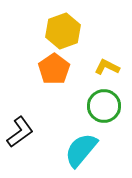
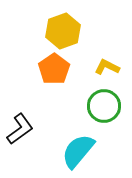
black L-shape: moved 3 px up
cyan semicircle: moved 3 px left, 1 px down
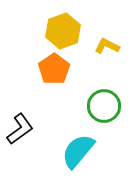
yellow L-shape: moved 21 px up
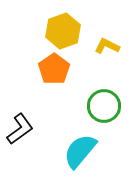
cyan semicircle: moved 2 px right
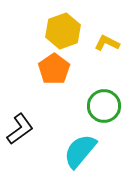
yellow L-shape: moved 3 px up
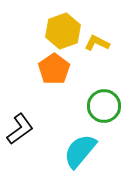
yellow L-shape: moved 10 px left
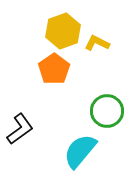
green circle: moved 3 px right, 5 px down
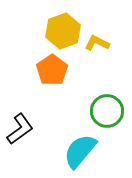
orange pentagon: moved 2 px left, 1 px down
